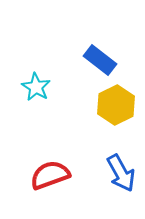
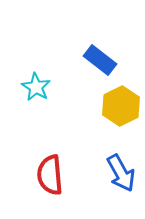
yellow hexagon: moved 5 px right, 1 px down
red semicircle: rotated 75 degrees counterclockwise
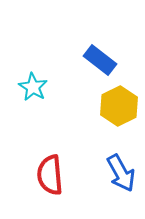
cyan star: moved 3 px left
yellow hexagon: moved 2 px left
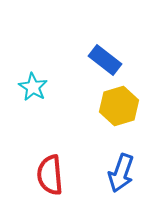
blue rectangle: moved 5 px right
yellow hexagon: rotated 9 degrees clockwise
blue arrow: rotated 48 degrees clockwise
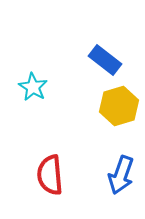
blue arrow: moved 2 px down
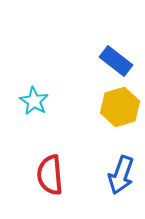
blue rectangle: moved 11 px right, 1 px down
cyan star: moved 1 px right, 14 px down
yellow hexagon: moved 1 px right, 1 px down
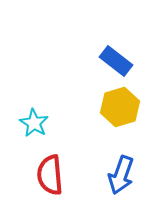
cyan star: moved 22 px down
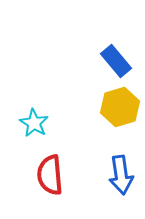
blue rectangle: rotated 12 degrees clockwise
blue arrow: rotated 27 degrees counterclockwise
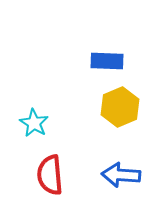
blue rectangle: moved 9 px left; rotated 48 degrees counterclockwise
yellow hexagon: rotated 6 degrees counterclockwise
blue arrow: rotated 102 degrees clockwise
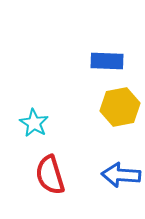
yellow hexagon: rotated 12 degrees clockwise
red semicircle: rotated 12 degrees counterclockwise
